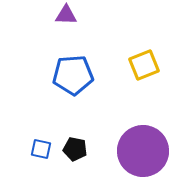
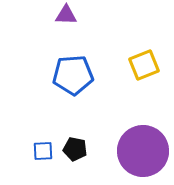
blue square: moved 2 px right, 2 px down; rotated 15 degrees counterclockwise
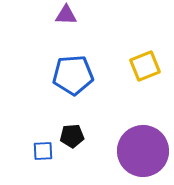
yellow square: moved 1 px right, 1 px down
black pentagon: moved 3 px left, 13 px up; rotated 15 degrees counterclockwise
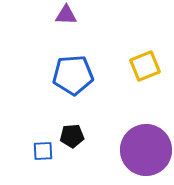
purple circle: moved 3 px right, 1 px up
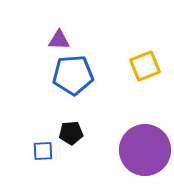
purple triangle: moved 7 px left, 25 px down
black pentagon: moved 1 px left, 3 px up
purple circle: moved 1 px left
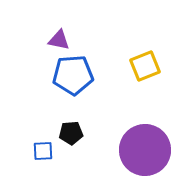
purple triangle: rotated 10 degrees clockwise
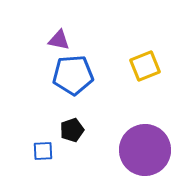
black pentagon: moved 1 px right, 3 px up; rotated 15 degrees counterclockwise
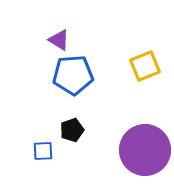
purple triangle: rotated 20 degrees clockwise
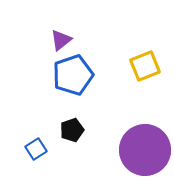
purple triangle: moved 2 px right; rotated 50 degrees clockwise
blue pentagon: rotated 15 degrees counterclockwise
blue square: moved 7 px left, 2 px up; rotated 30 degrees counterclockwise
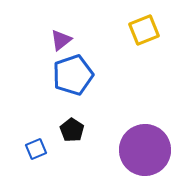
yellow square: moved 1 px left, 36 px up
black pentagon: rotated 20 degrees counterclockwise
blue square: rotated 10 degrees clockwise
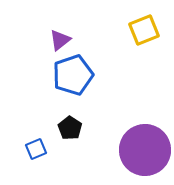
purple triangle: moved 1 px left
black pentagon: moved 2 px left, 2 px up
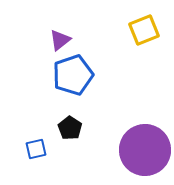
blue square: rotated 10 degrees clockwise
